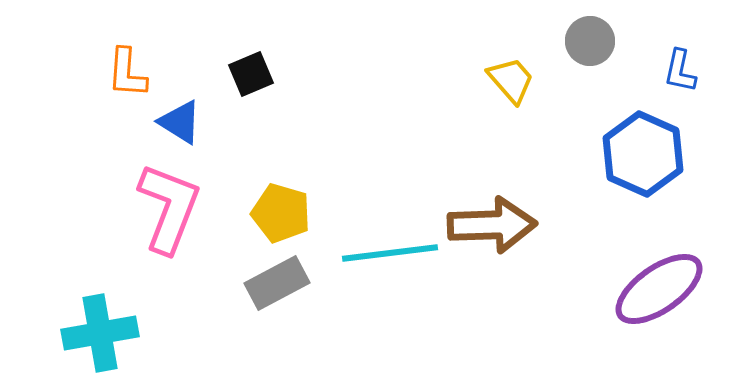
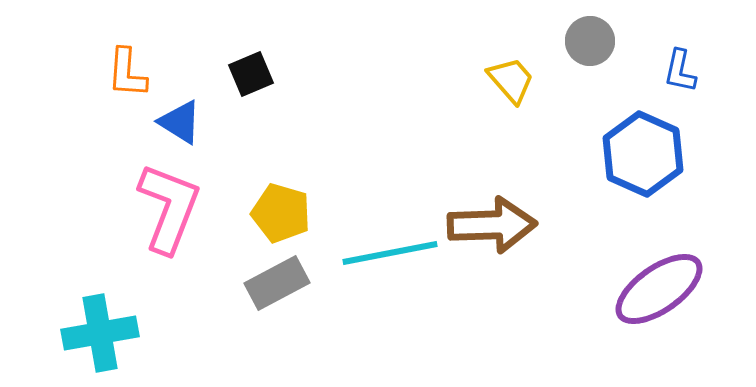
cyan line: rotated 4 degrees counterclockwise
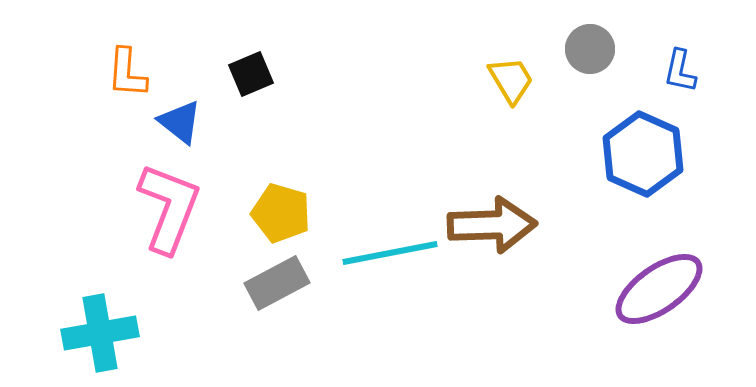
gray circle: moved 8 px down
yellow trapezoid: rotated 10 degrees clockwise
blue triangle: rotated 6 degrees clockwise
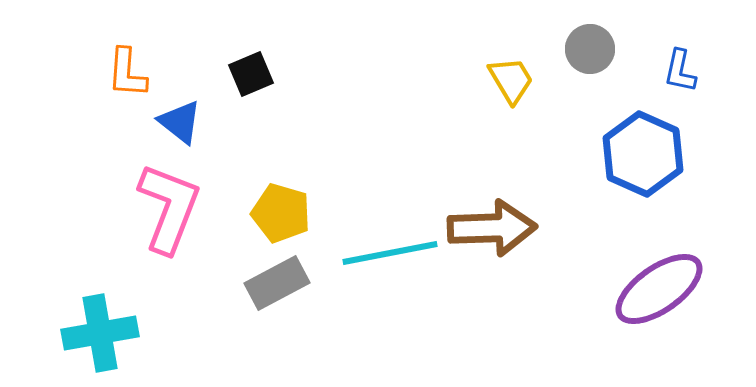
brown arrow: moved 3 px down
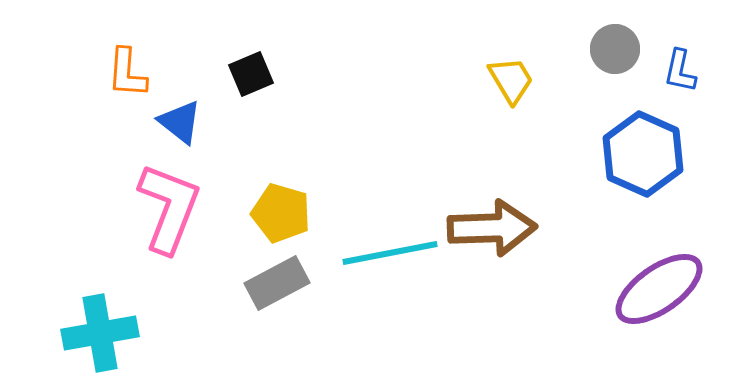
gray circle: moved 25 px right
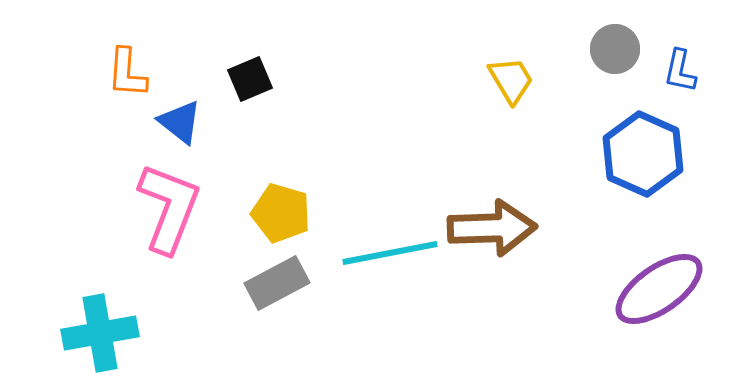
black square: moved 1 px left, 5 px down
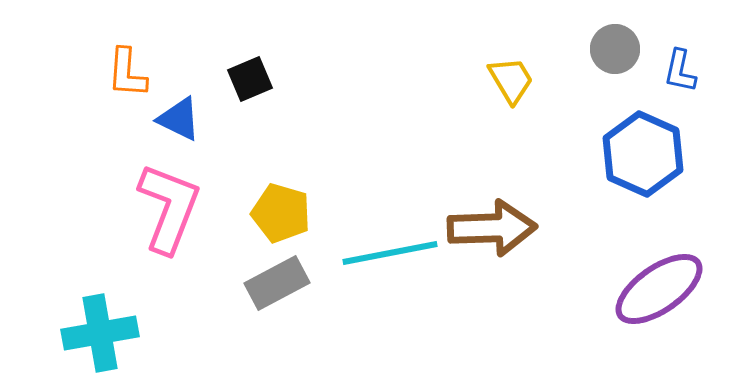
blue triangle: moved 1 px left, 3 px up; rotated 12 degrees counterclockwise
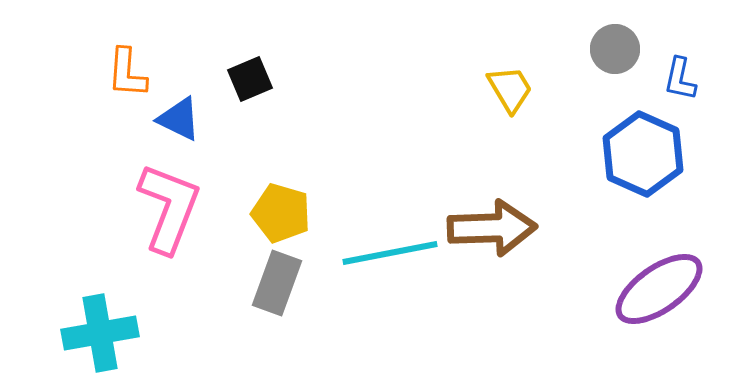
blue L-shape: moved 8 px down
yellow trapezoid: moved 1 px left, 9 px down
gray rectangle: rotated 42 degrees counterclockwise
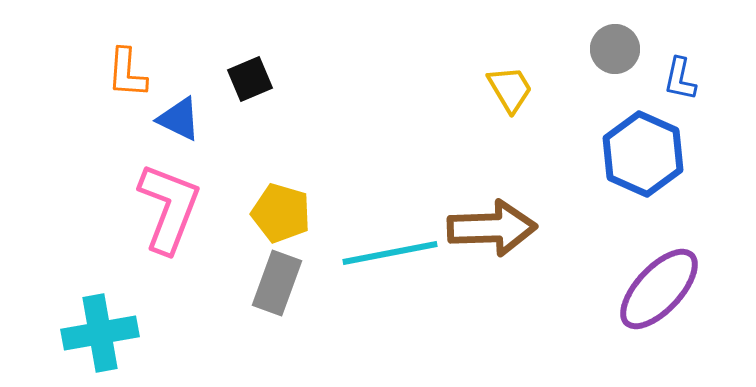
purple ellipse: rotated 12 degrees counterclockwise
